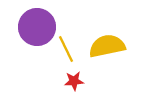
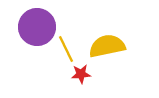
red star: moved 7 px right, 7 px up
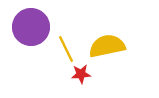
purple circle: moved 6 px left
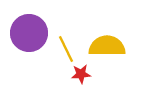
purple circle: moved 2 px left, 6 px down
yellow semicircle: rotated 12 degrees clockwise
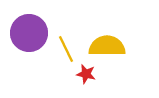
red star: moved 5 px right; rotated 18 degrees clockwise
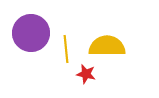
purple circle: moved 2 px right
yellow line: rotated 20 degrees clockwise
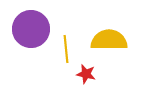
purple circle: moved 4 px up
yellow semicircle: moved 2 px right, 6 px up
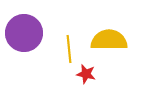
purple circle: moved 7 px left, 4 px down
yellow line: moved 3 px right
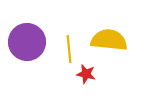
purple circle: moved 3 px right, 9 px down
yellow semicircle: rotated 6 degrees clockwise
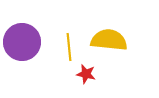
purple circle: moved 5 px left
yellow line: moved 2 px up
